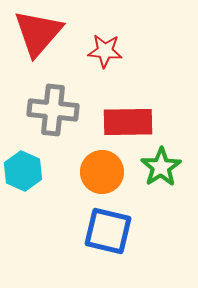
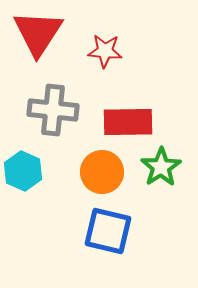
red triangle: rotated 8 degrees counterclockwise
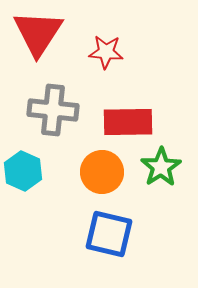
red star: moved 1 px right, 1 px down
blue square: moved 1 px right, 3 px down
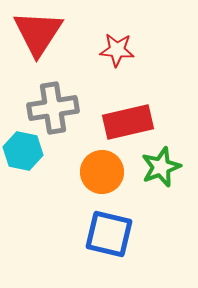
red star: moved 11 px right, 2 px up
gray cross: moved 2 px up; rotated 15 degrees counterclockwise
red rectangle: rotated 12 degrees counterclockwise
green star: rotated 12 degrees clockwise
cyan hexagon: moved 20 px up; rotated 12 degrees counterclockwise
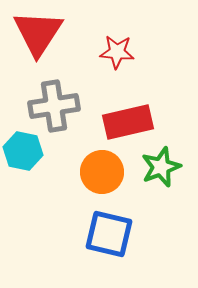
red star: moved 2 px down
gray cross: moved 1 px right, 2 px up
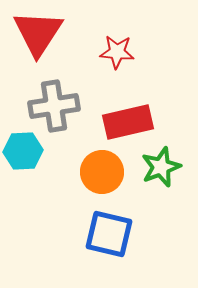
cyan hexagon: rotated 15 degrees counterclockwise
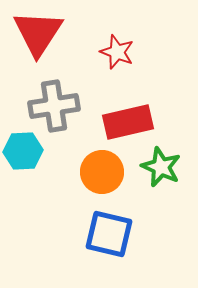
red star: rotated 16 degrees clockwise
green star: rotated 27 degrees counterclockwise
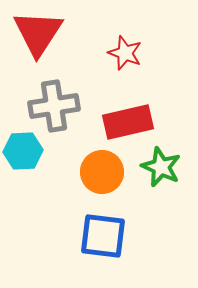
red star: moved 8 px right, 1 px down
blue square: moved 6 px left, 2 px down; rotated 6 degrees counterclockwise
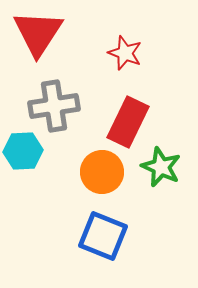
red rectangle: rotated 51 degrees counterclockwise
blue square: rotated 15 degrees clockwise
